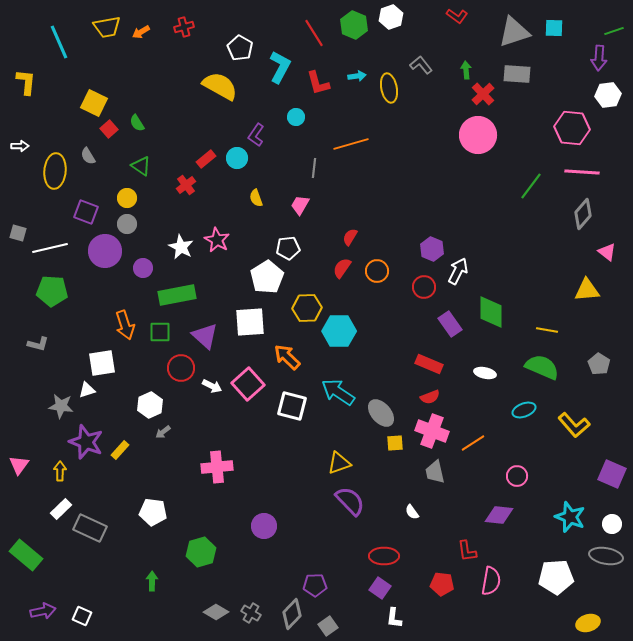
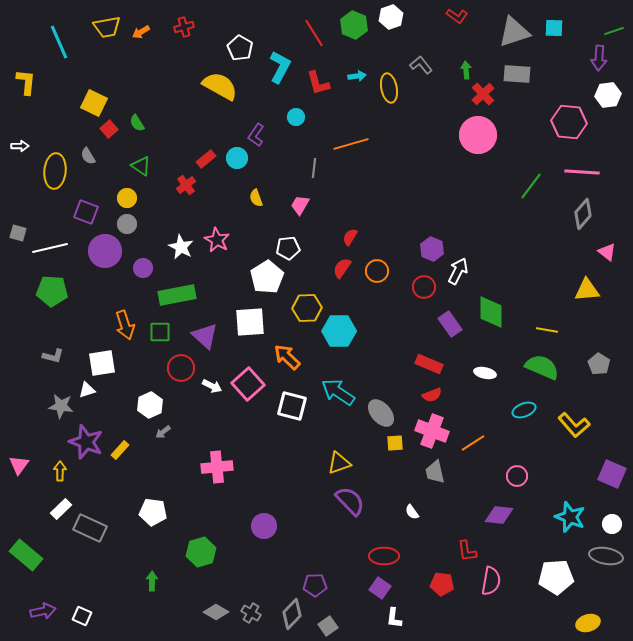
pink hexagon at (572, 128): moved 3 px left, 6 px up
gray L-shape at (38, 344): moved 15 px right, 12 px down
red semicircle at (430, 397): moved 2 px right, 2 px up
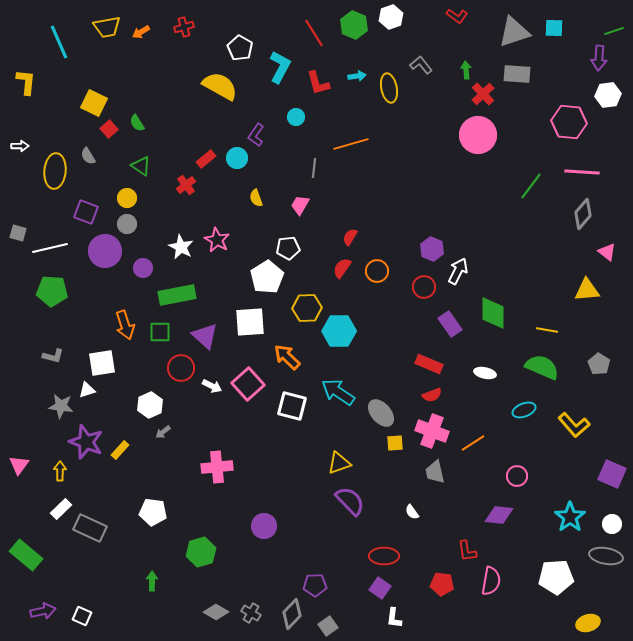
green diamond at (491, 312): moved 2 px right, 1 px down
cyan star at (570, 517): rotated 16 degrees clockwise
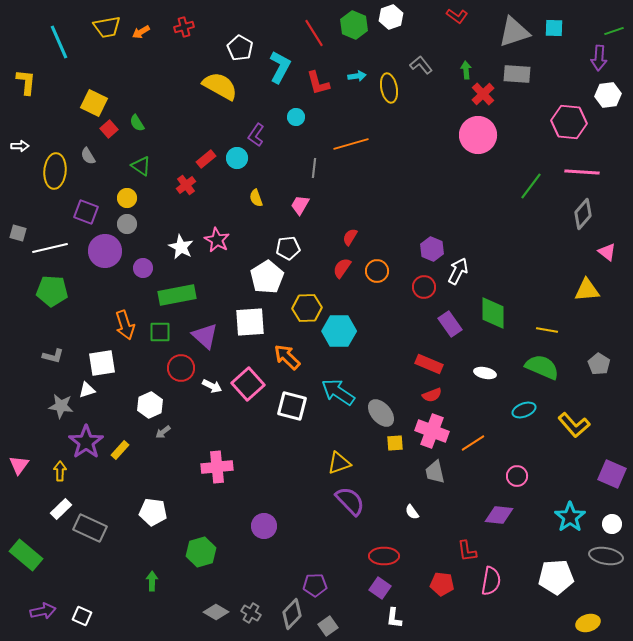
purple star at (86, 442): rotated 16 degrees clockwise
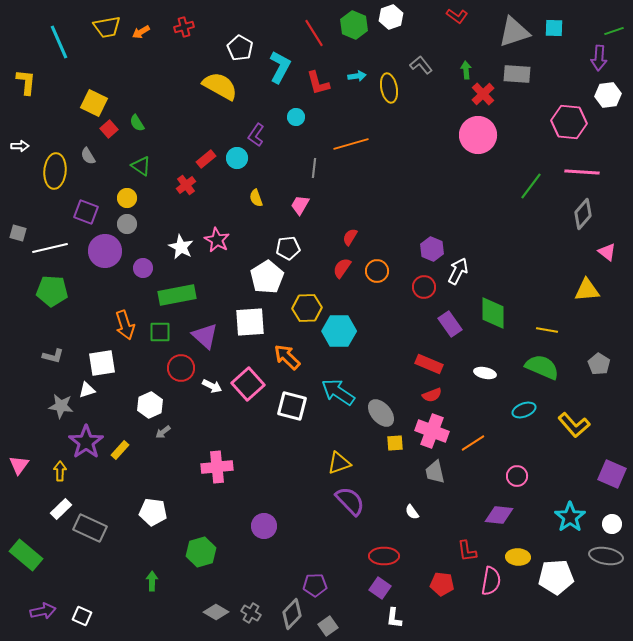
yellow ellipse at (588, 623): moved 70 px left, 66 px up; rotated 20 degrees clockwise
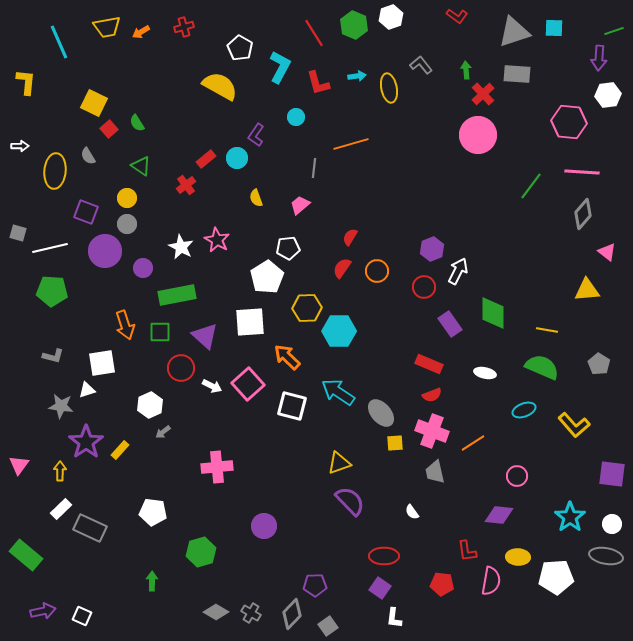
pink trapezoid at (300, 205): rotated 20 degrees clockwise
purple hexagon at (432, 249): rotated 15 degrees clockwise
purple square at (612, 474): rotated 16 degrees counterclockwise
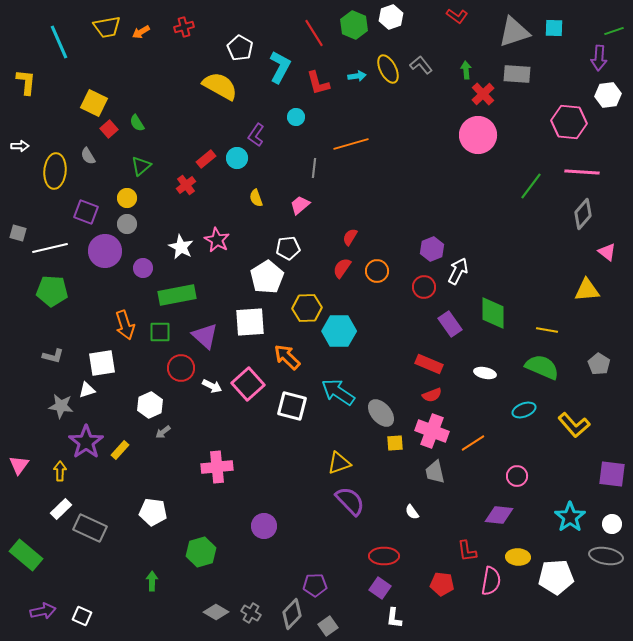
yellow ellipse at (389, 88): moved 1 px left, 19 px up; rotated 16 degrees counterclockwise
green triangle at (141, 166): rotated 45 degrees clockwise
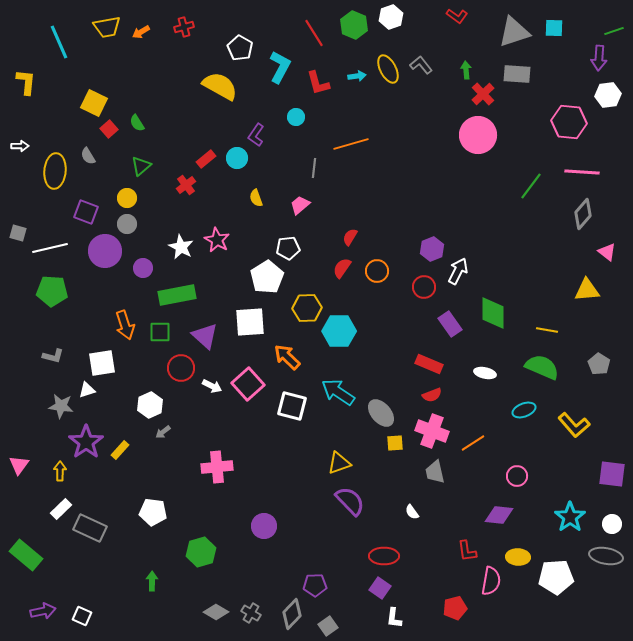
red pentagon at (442, 584): moved 13 px right, 24 px down; rotated 20 degrees counterclockwise
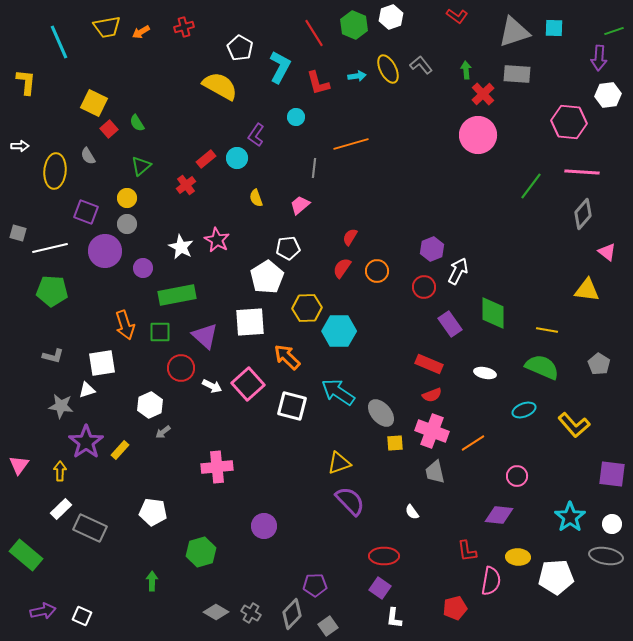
yellow triangle at (587, 290): rotated 12 degrees clockwise
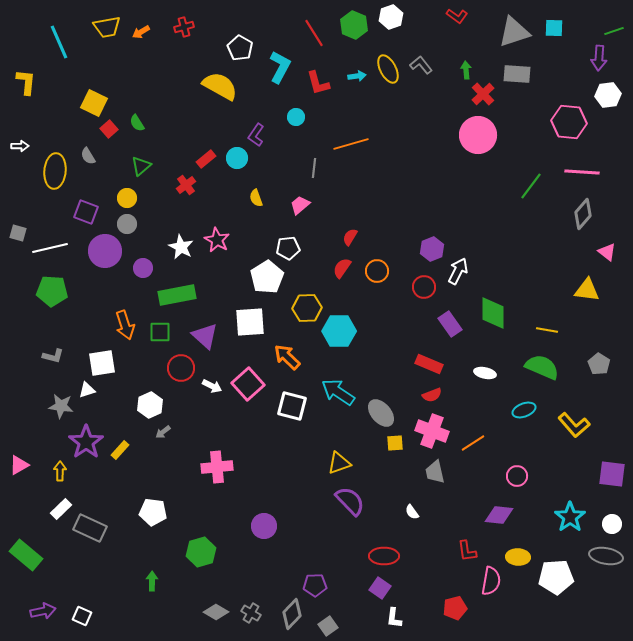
pink triangle at (19, 465): rotated 25 degrees clockwise
